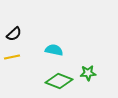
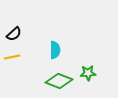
cyan semicircle: moved 1 px right; rotated 78 degrees clockwise
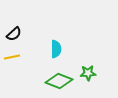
cyan semicircle: moved 1 px right, 1 px up
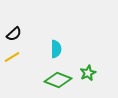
yellow line: rotated 21 degrees counterclockwise
green star: rotated 21 degrees counterclockwise
green diamond: moved 1 px left, 1 px up
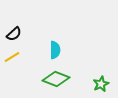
cyan semicircle: moved 1 px left, 1 px down
green star: moved 13 px right, 11 px down
green diamond: moved 2 px left, 1 px up
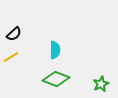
yellow line: moved 1 px left
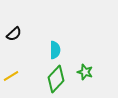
yellow line: moved 19 px down
green diamond: rotated 68 degrees counterclockwise
green star: moved 16 px left, 12 px up; rotated 28 degrees counterclockwise
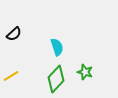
cyan semicircle: moved 2 px right, 3 px up; rotated 18 degrees counterclockwise
